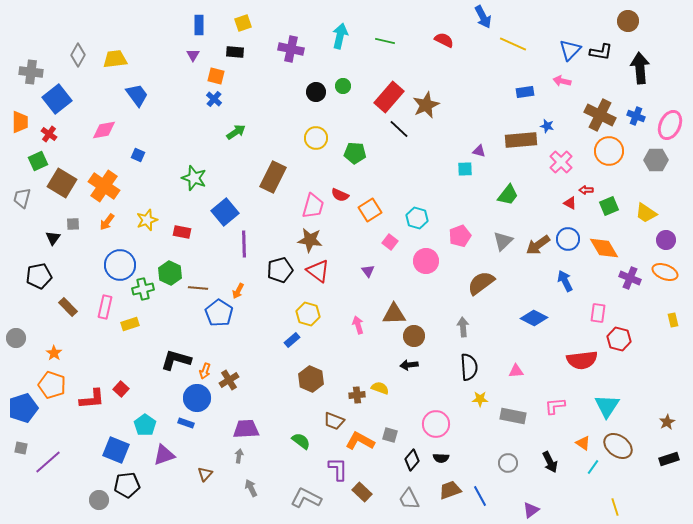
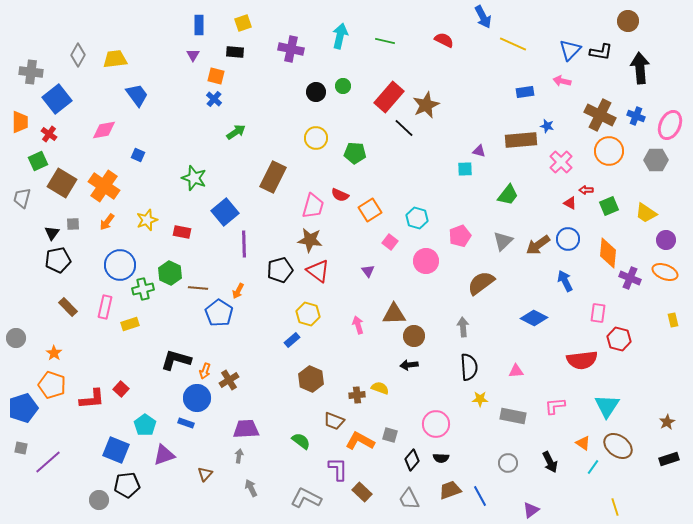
black line at (399, 129): moved 5 px right, 1 px up
black triangle at (53, 238): moved 1 px left, 5 px up
orange diamond at (604, 248): moved 4 px right, 5 px down; rotated 36 degrees clockwise
black pentagon at (39, 276): moved 19 px right, 16 px up
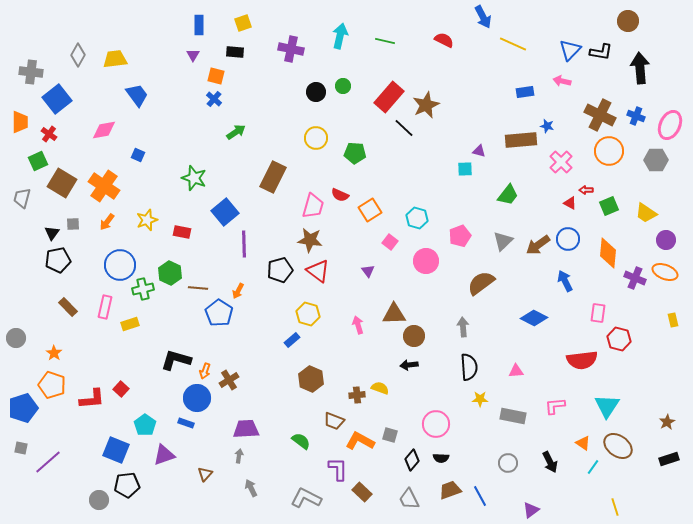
purple cross at (630, 278): moved 5 px right
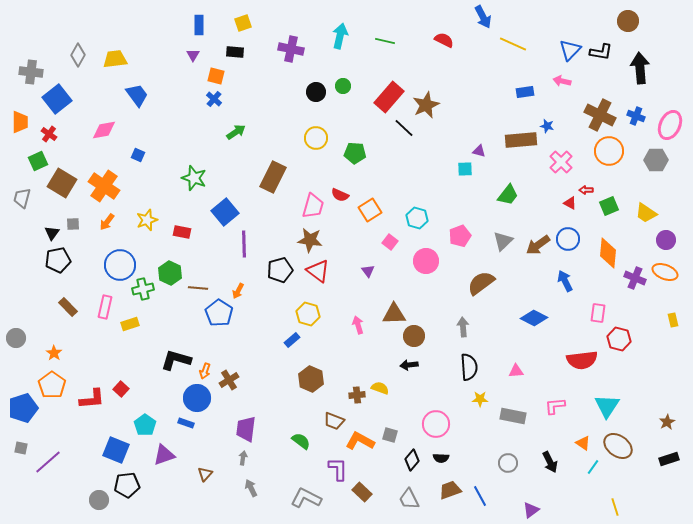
orange pentagon at (52, 385): rotated 16 degrees clockwise
purple trapezoid at (246, 429): rotated 80 degrees counterclockwise
gray arrow at (239, 456): moved 4 px right, 2 px down
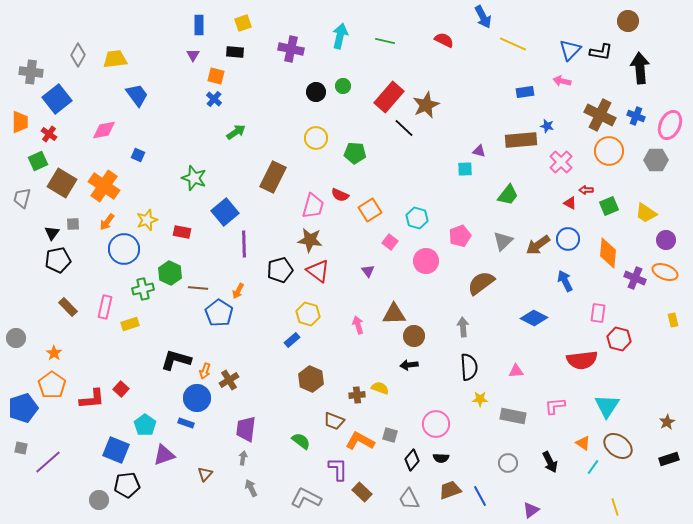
blue circle at (120, 265): moved 4 px right, 16 px up
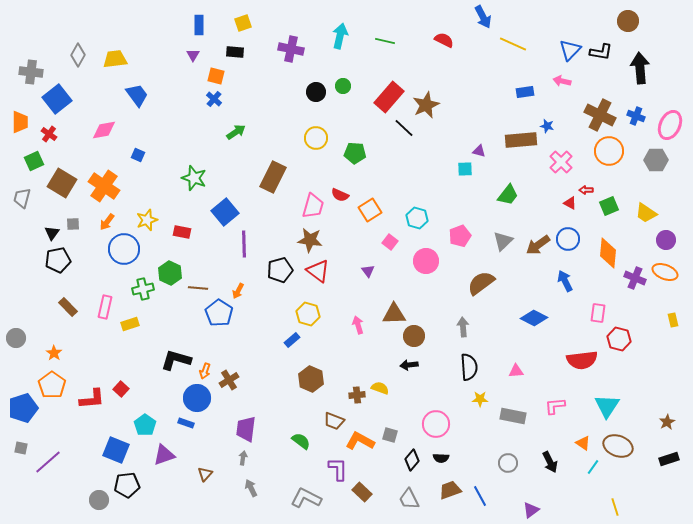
green square at (38, 161): moved 4 px left
brown ellipse at (618, 446): rotated 16 degrees counterclockwise
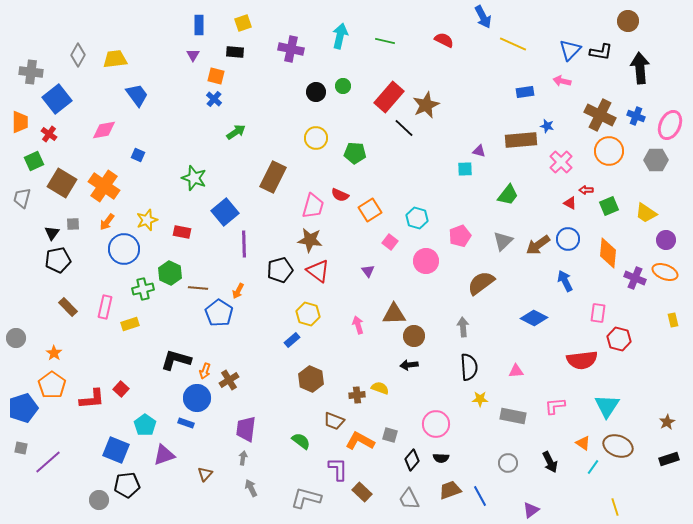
gray L-shape at (306, 498): rotated 12 degrees counterclockwise
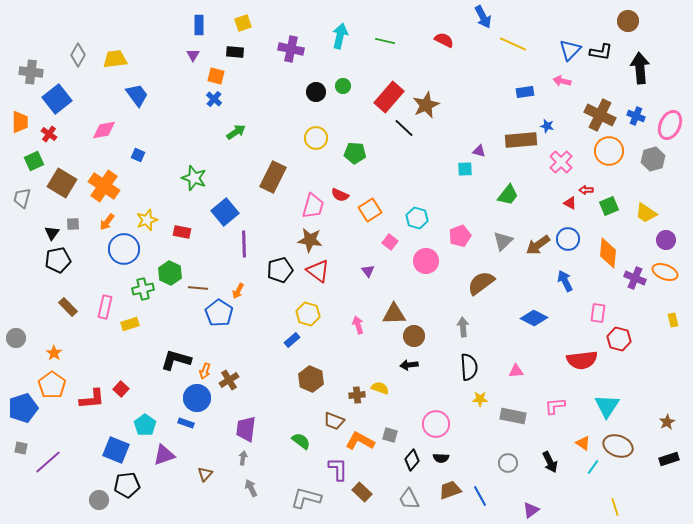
gray hexagon at (656, 160): moved 3 px left, 1 px up; rotated 15 degrees counterclockwise
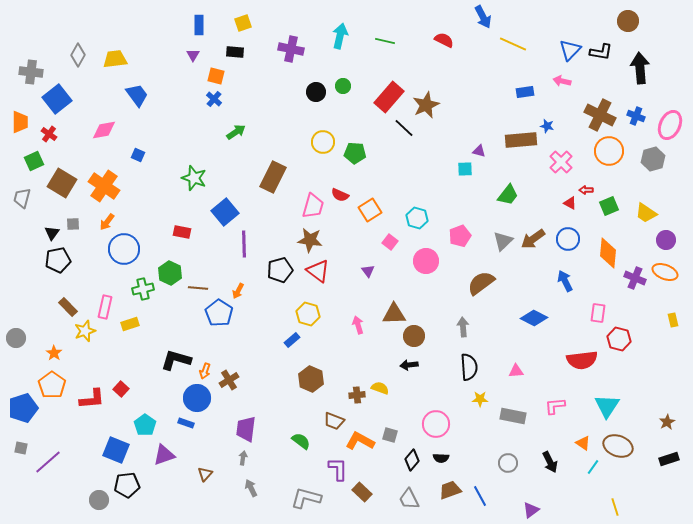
yellow circle at (316, 138): moved 7 px right, 4 px down
yellow star at (147, 220): moved 62 px left, 111 px down
brown arrow at (538, 245): moved 5 px left, 6 px up
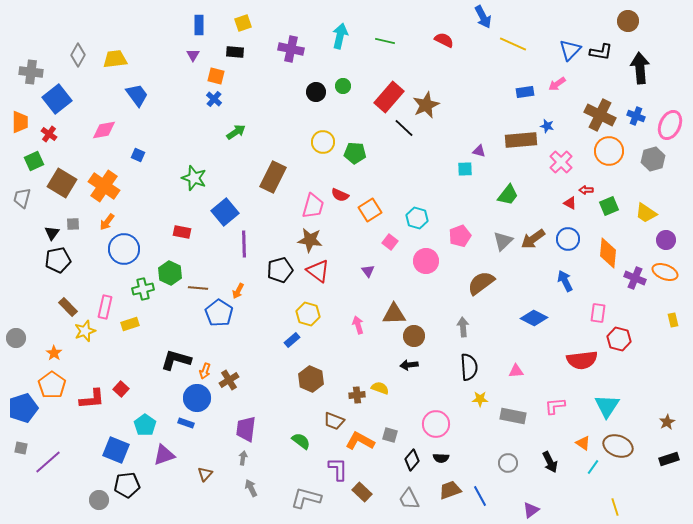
pink arrow at (562, 81): moved 5 px left, 3 px down; rotated 48 degrees counterclockwise
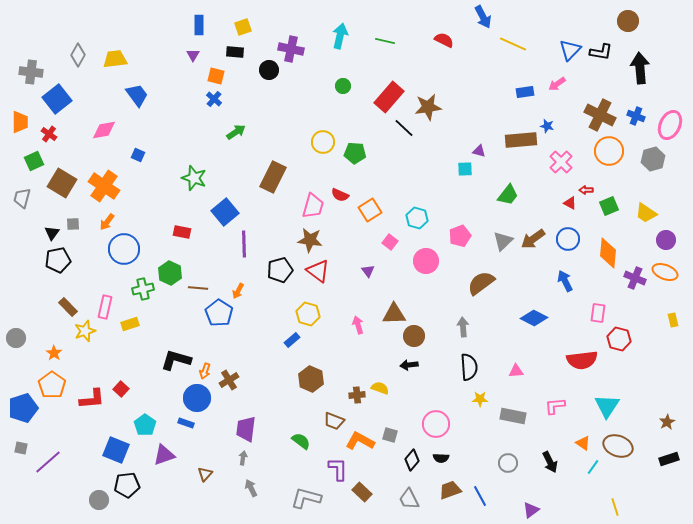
yellow square at (243, 23): moved 4 px down
black circle at (316, 92): moved 47 px left, 22 px up
brown star at (426, 105): moved 2 px right, 2 px down; rotated 16 degrees clockwise
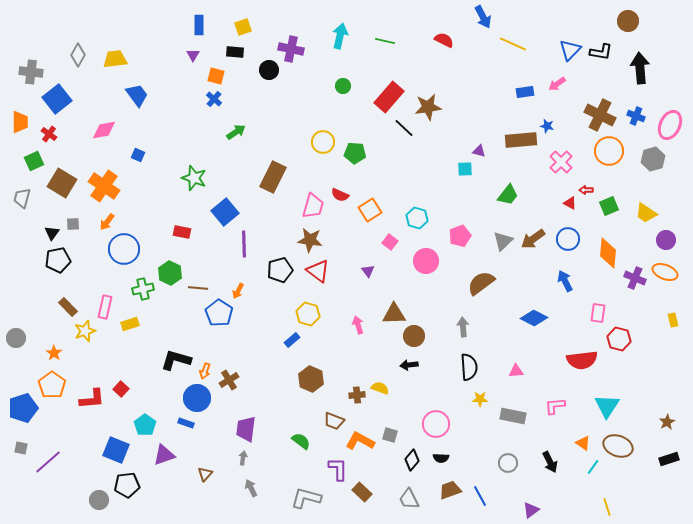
yellow line at (615, 507): moved 8 px left
